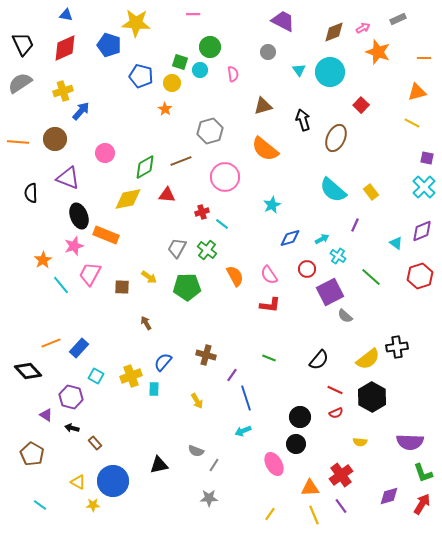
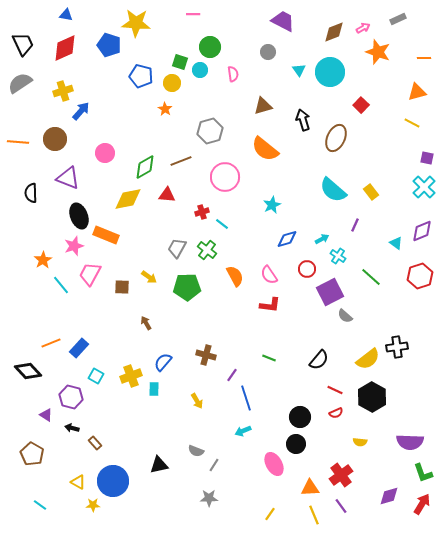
blue diamond at (290, 238): moved 3 px left, 1 px down
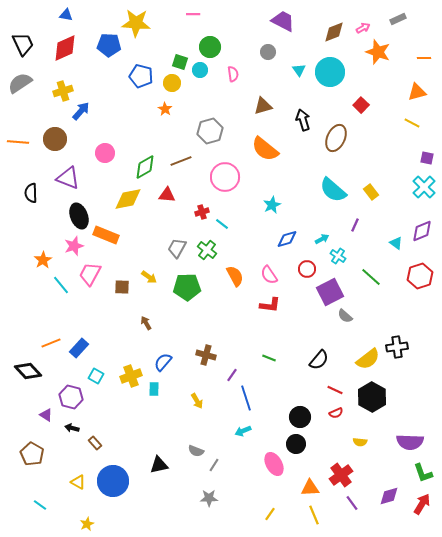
blue pentagon at (109, 45): rotated 15 degrees counterclockwise
yellow star at (93, 505): moved 6 px left, 19 px down; rotated 24 degrees counterclockwise
purple line at (341, 506): moved 11 px right, 3 px up
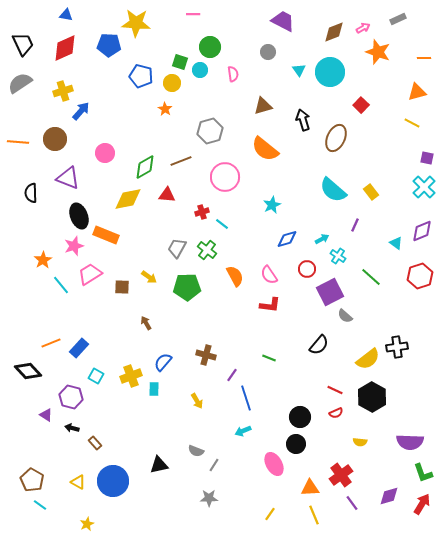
pink trapezoid at (90, 274): rotated 30 degrees clockwise
black semicircle at (319, 360): moved 15 px up
brown pentagon at (32, 454): moved 26 px down
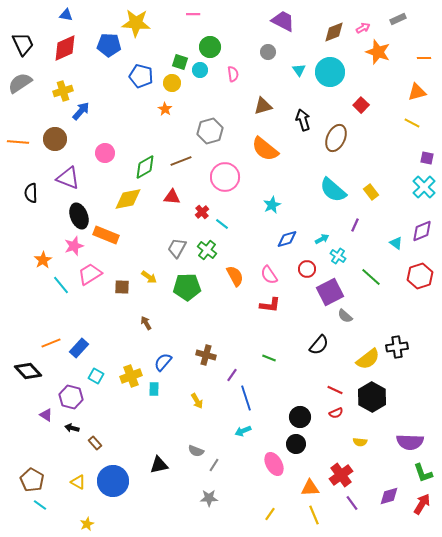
red triangle at (167, 195): moved 5 px right, 2 px down
red cross at (202, 212): rotated 24 degrees counterclockwise
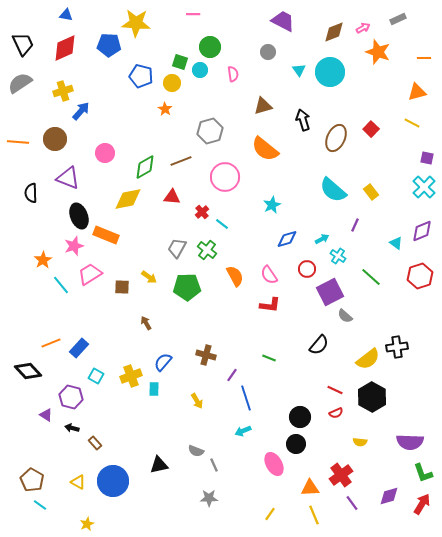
red square at (361, 105): moved 10 px right, 24 px down
gray line at (214, 465): rotated 56 degrees counterclockwise
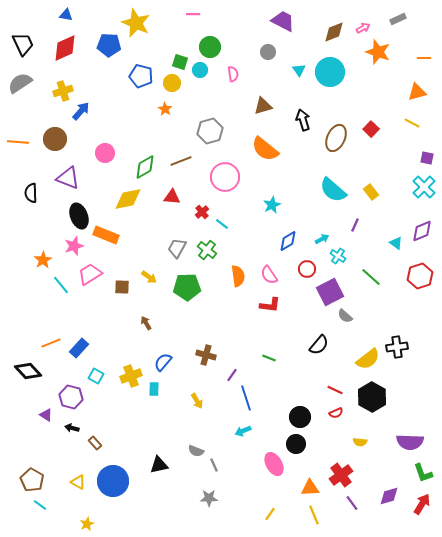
yellow star at (136, 23): rotated 20 degrees clockwise
blue diamond at (287, 239): moved 1 px right, 2 px down; rotated 15 degrees counterclockwise
orange semicircle at (235, 276): moved 3 px right; rotated 20 degrees clockwise
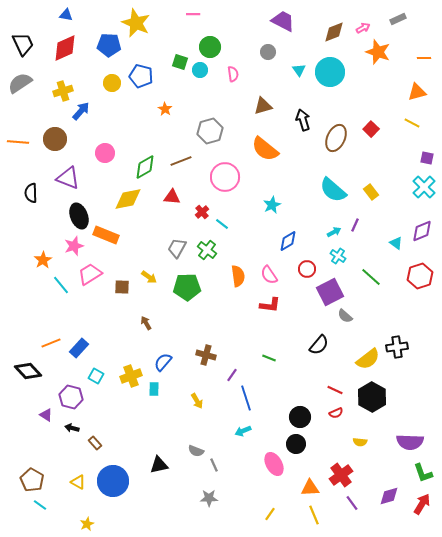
yellow circle at (172, 83): moved 60 px left
cyan arrow at (322, 239): moved 12 px right, 7 px up
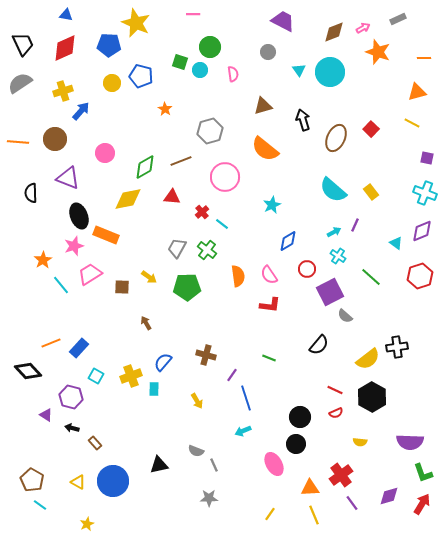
cyan cross at (424, 187): moved 1 px right, 6 px down; rotated 25 degrees counterclockwise
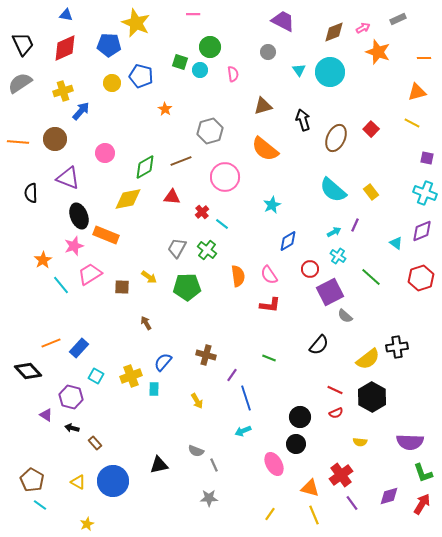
red circle at (307, 269): moved 3 px right
red hexagon at (420, 276): moved 1 px right, 2 px down
orange triangle at (310, 488): rotated 18 degrees clockwise
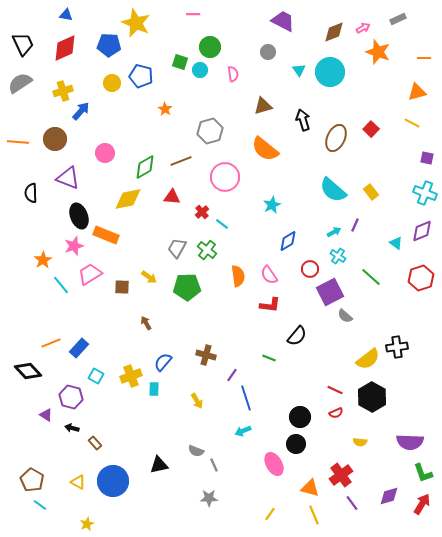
black semicircle at (319, 345): moved 22 px left, 9 px up
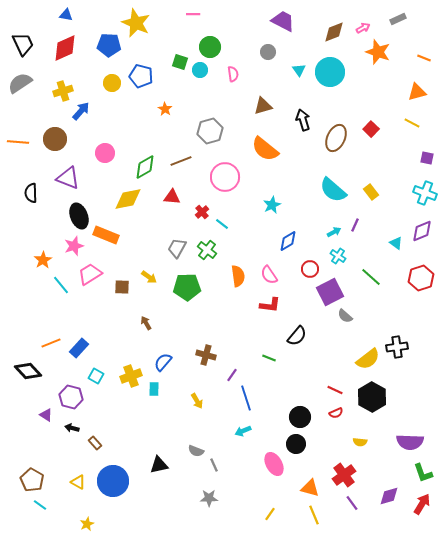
orange line at (424, 58): rotated 24 degrees clockwise
red cross at (341, 475): moved 3 px right
